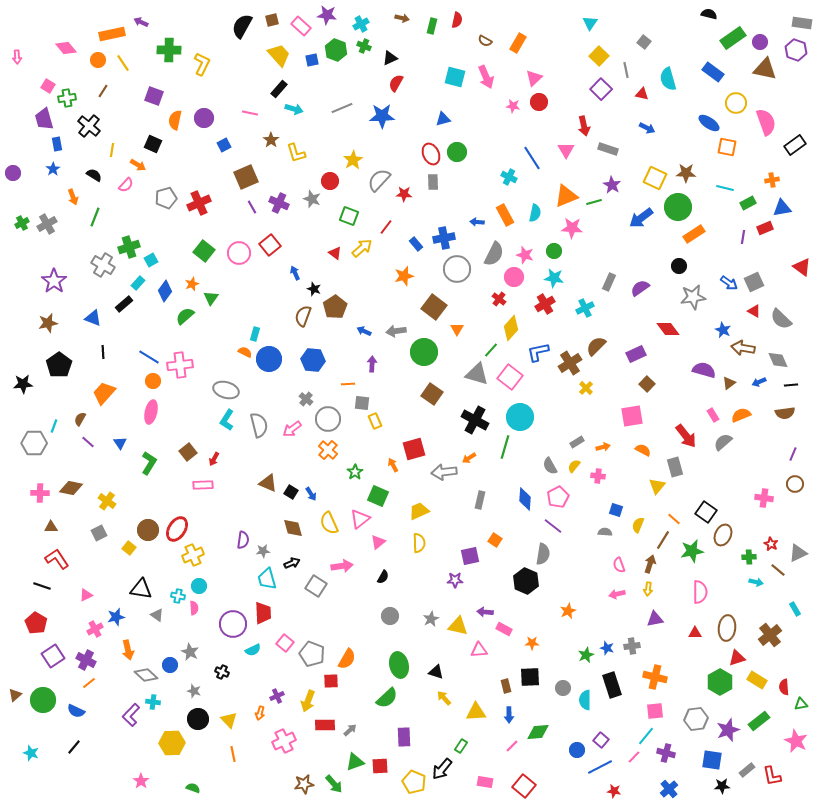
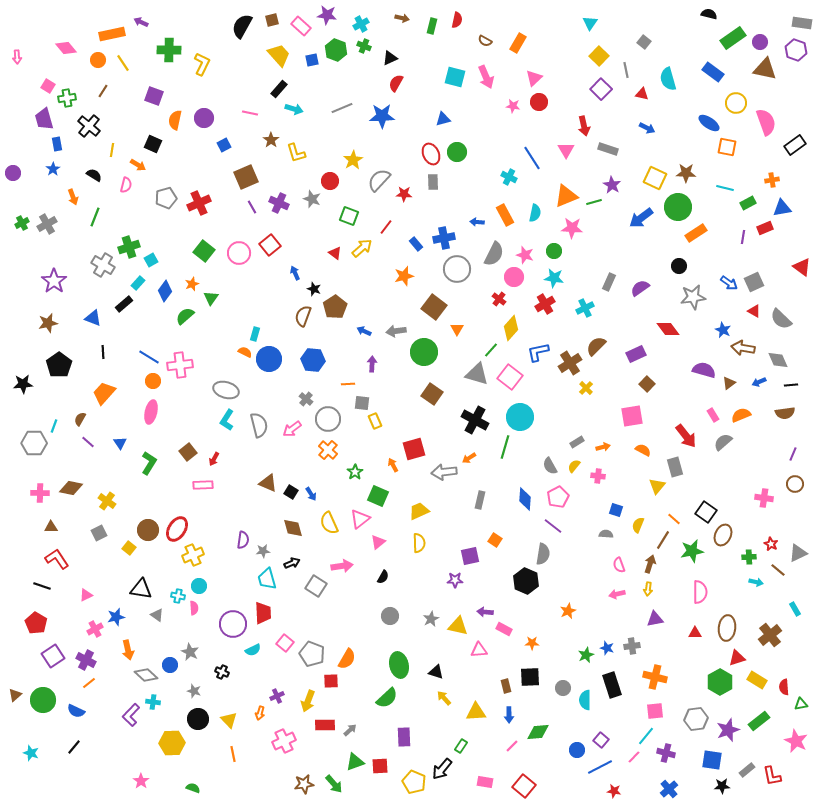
pink semicircle at (126, 185): rotated 28 degrees counterclockwise
orange rectangle at (694, 234): moved 2 px right, 1 px up
gray semicircle at (605, 532): moved 1 px right, 2 px down
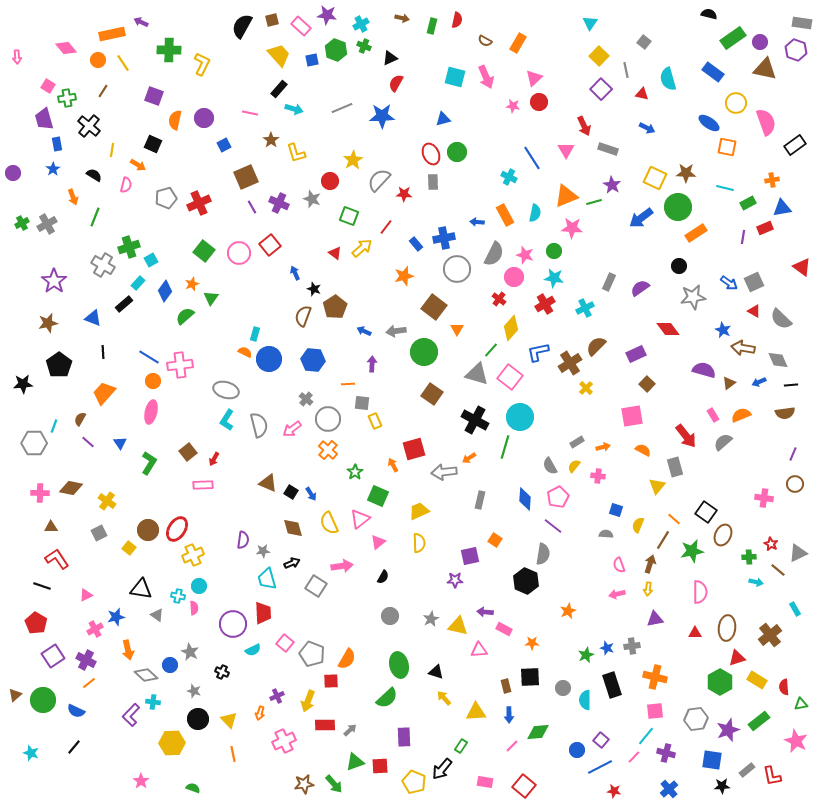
red arrow at (584, 126): rotated 12 degrees counterclockwise
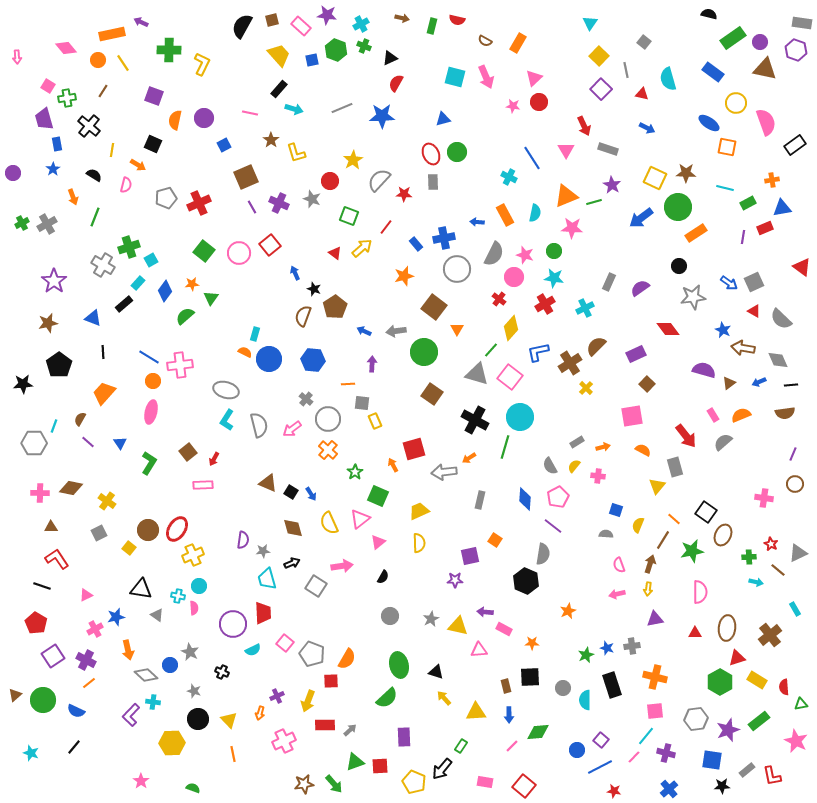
red semicircle at (457, 20): rotated 91 degrees clockwise
orange star at (192, 284): rotated 16 degrees clockwise
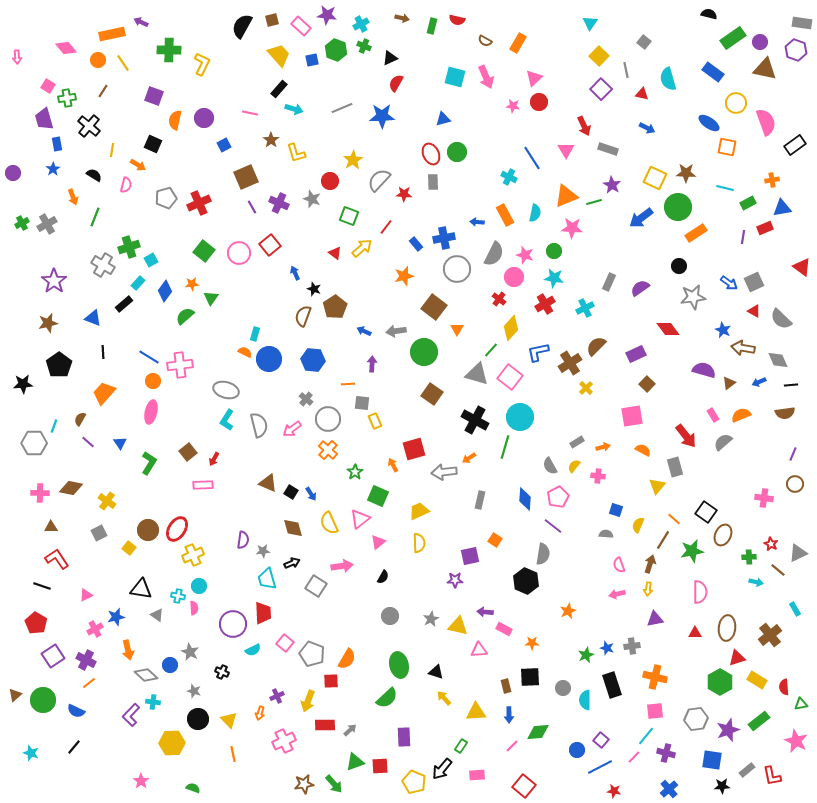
pink rectangle at (485, 782): moved 8 px left, 7 px up; rotated 14 degrees counterclockwise
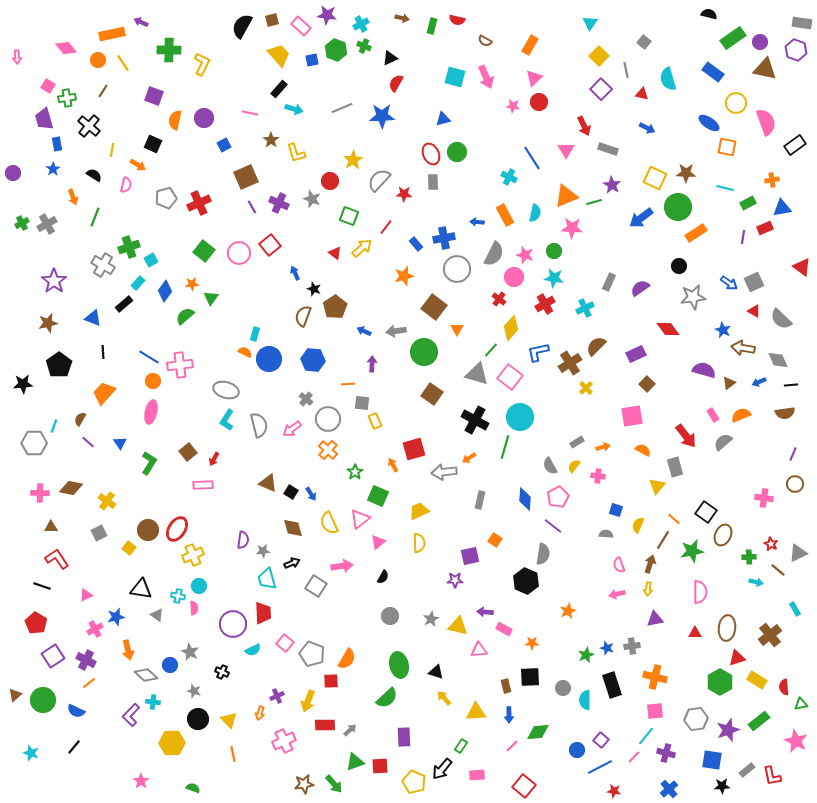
orange rectangle at (518, 43): moved 12 px right, 2 px down
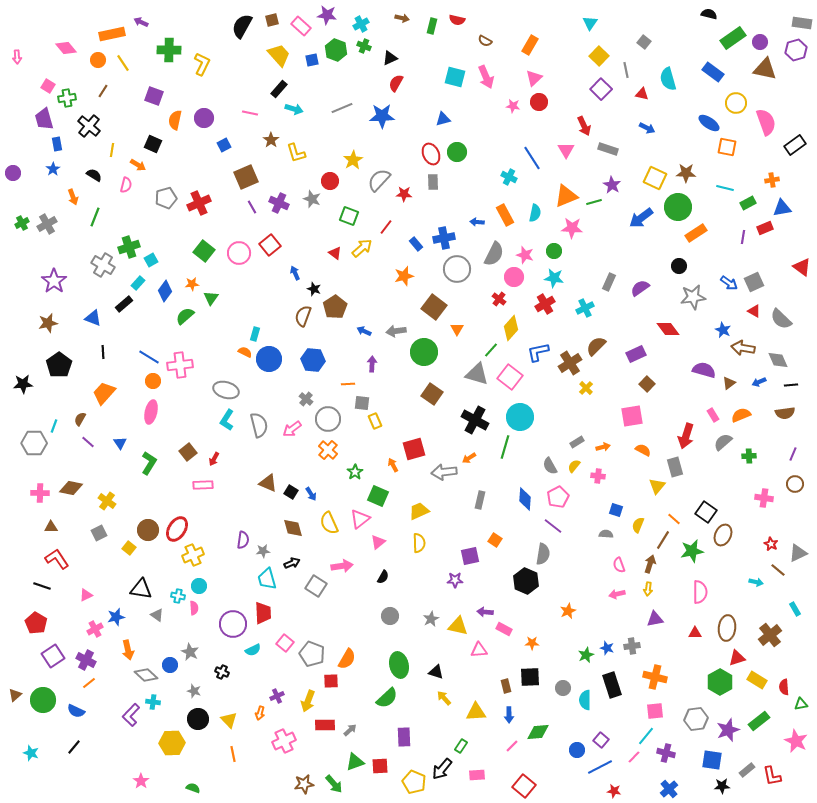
purple hexagon at (796, 50): rotated 25 degrees clockwise
red arrow at (686, 436): rotated 55 degrees clockwise
green cross at (749, 557): moved 101 px up
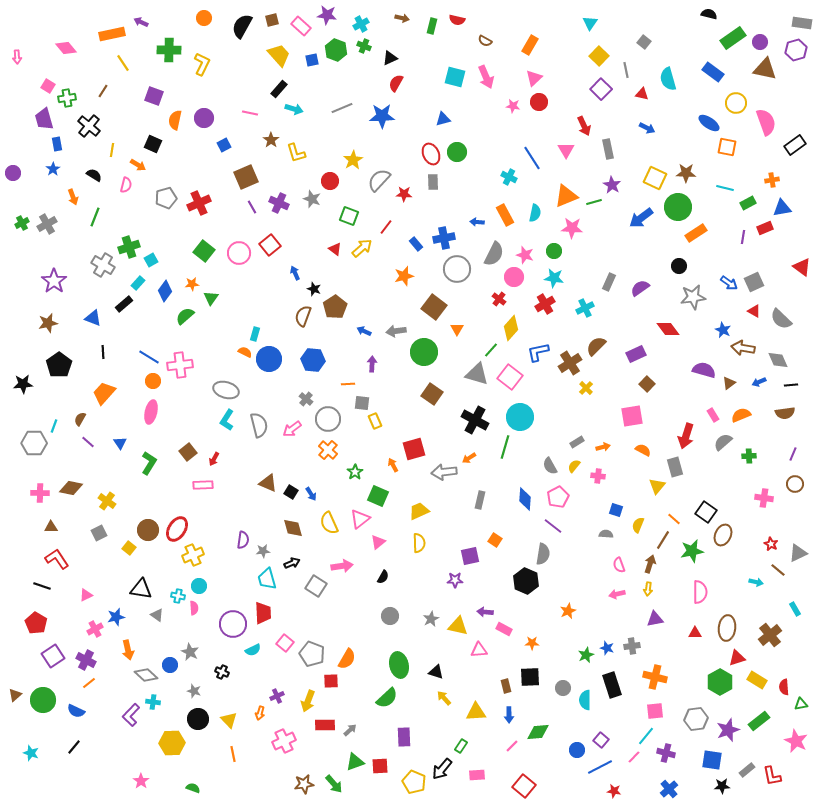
orange circle at (98, 60): moved 106 px right, 42 px up
gray rectangle at (608, 149): rotated 60 degrees clockwise
red triangle at (335, 253): moved 4 px up
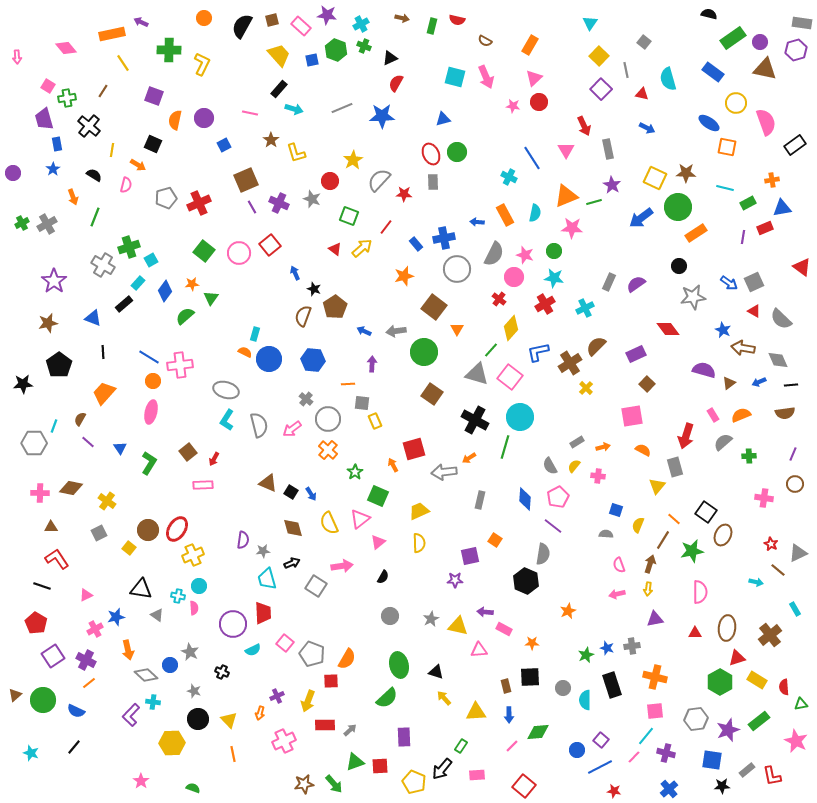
brown square at (246, 177): moved 3 px down
purple semicircle at (640, 288): moved 4 px left, 4 px up
blue triangle at (120, 443): moved 5 px down
